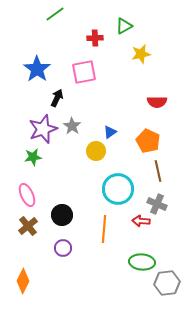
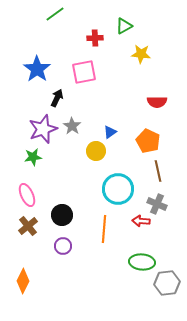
yellow star: rotated 18 degrees clockwise
purple circle: moved 2 px up
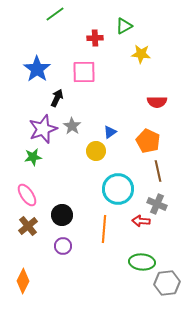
pink square: rotated 10 degrees clockwise
pink ellipse: rotated 10 degrees counterclockwise
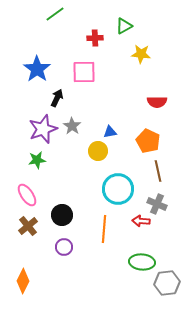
blue triangle: rotated 24 degrees clockwise
yellow circle: moved 2 px right
green star: moved 4 px right, 3 px down
purple circle: moved 1 px right, 1 px down
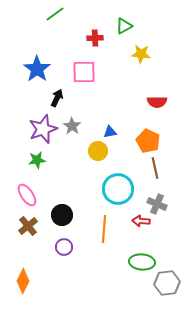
brown line: moved 3 px left, 3 px up
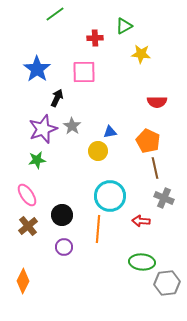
cyan circle: moved 8 px left, 7 px down
gray cross: moved 7 px right, 6 px up
orange line: moved 6 px left
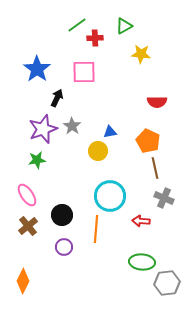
green line: moved 22 px right, 11 px down
orange line: moved 2 px left
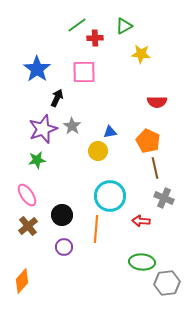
orange diamond: moved 1 px left; rotated 15 degrees clockwise
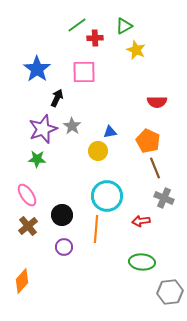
yellow star: moved 5 px left, 4 px up; rotated 18 degrees clockwise
green star: moved 1 px up; rotated 12 degrees clockwise
brown line: rotated 10 degrees counterclockwise
cyan circle: moved 3 px left
red arrow: rotated 12 degrees counterclockwise
gray hexagon: moved 3 px right, 9 px down
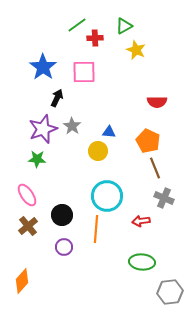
blue star: moved 6 px right, 2 px up
blue triangle: moved 1 px left; rotated 16 degrees clockwise
